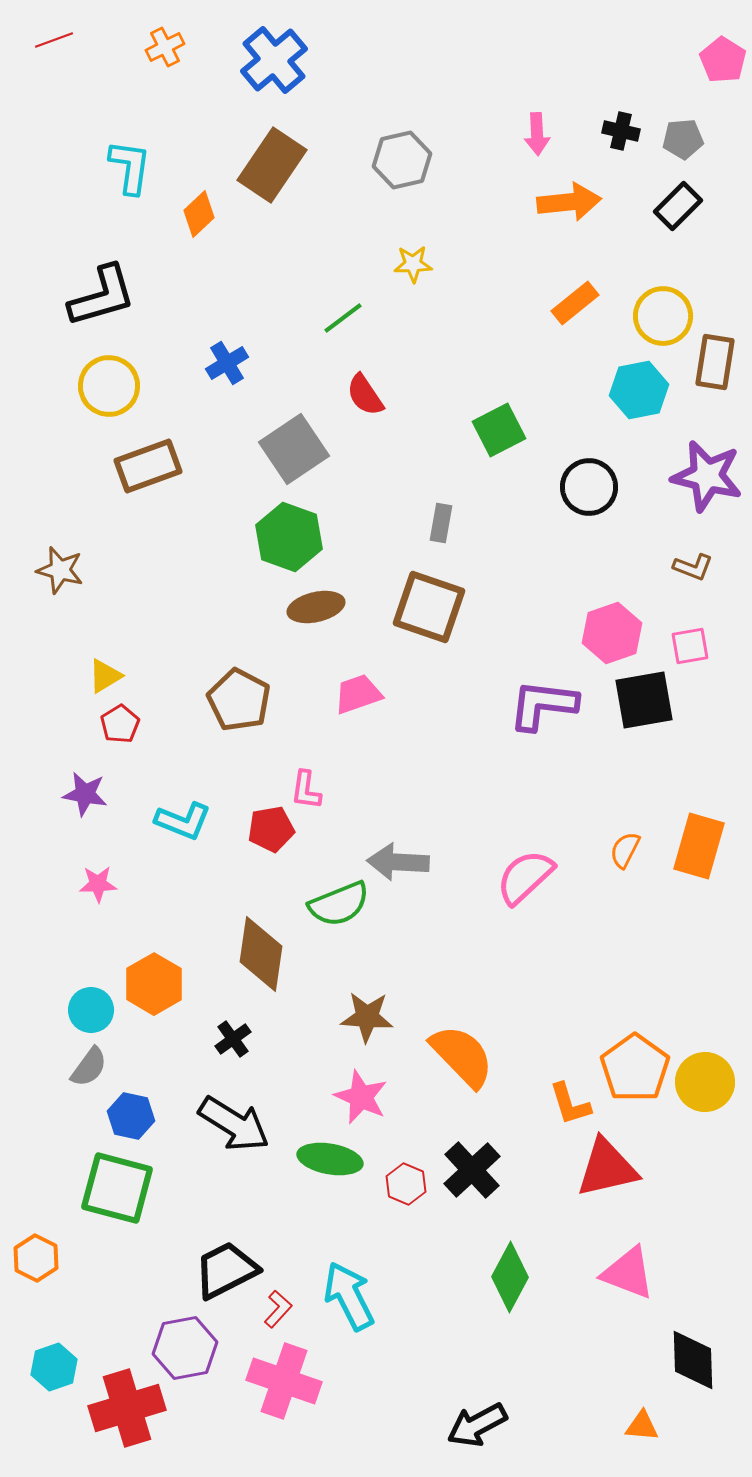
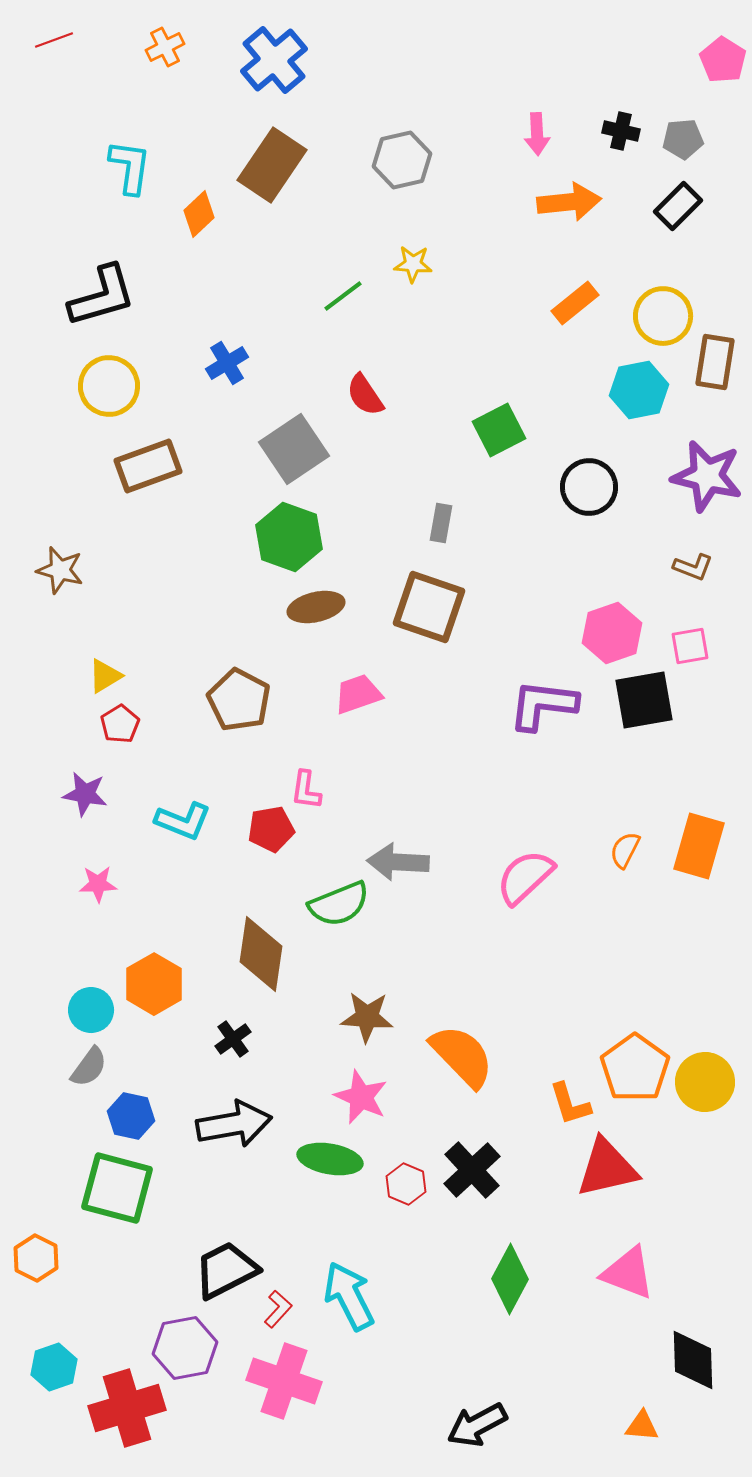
yellow star at (413, 264): rotated 6 degrees clockwise
green line at (343, 318): moved 22 px up
black arrow at (234, 1124): rotated 42 degrees counterclockwise
green diamond at (510, 1277): moved 2 px down
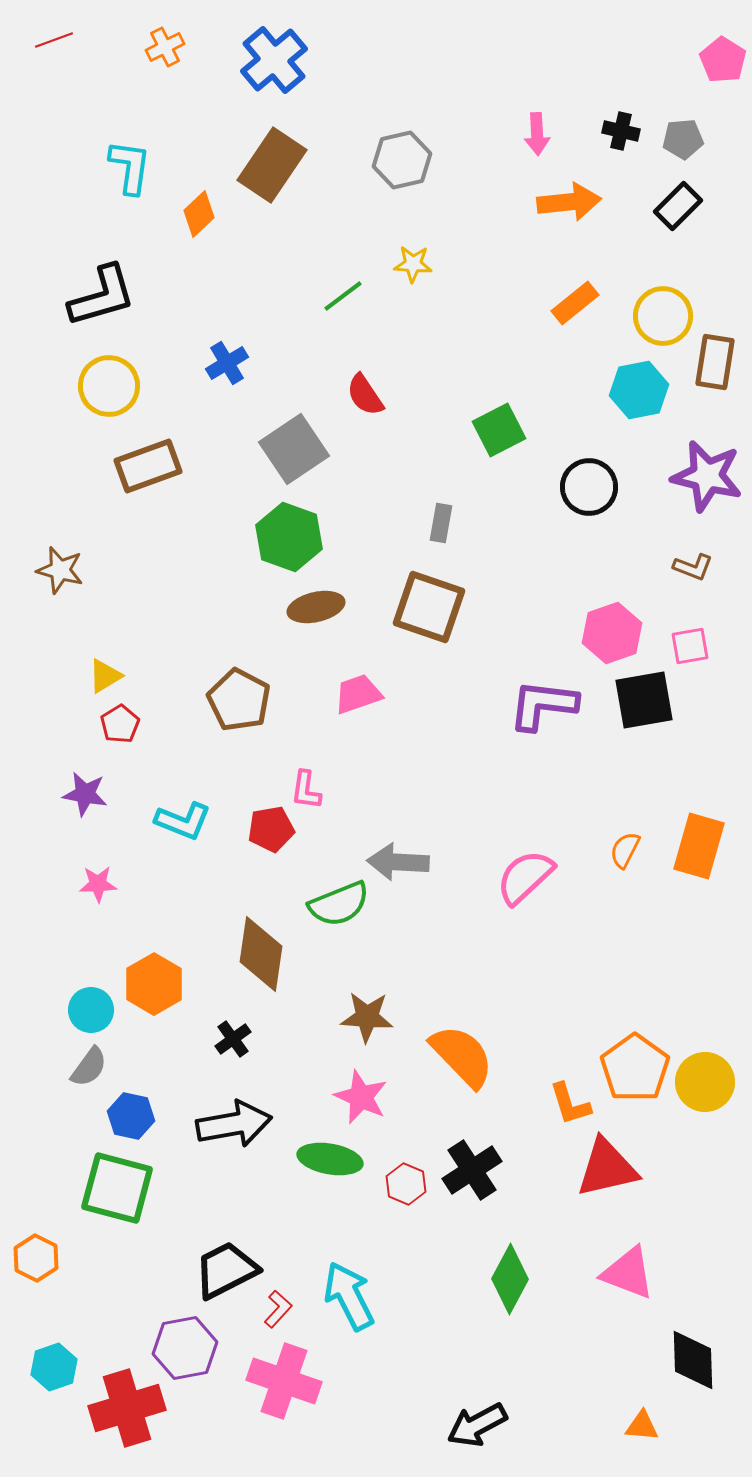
black cross at (472, 1170): rotated 10 degrees clockwise
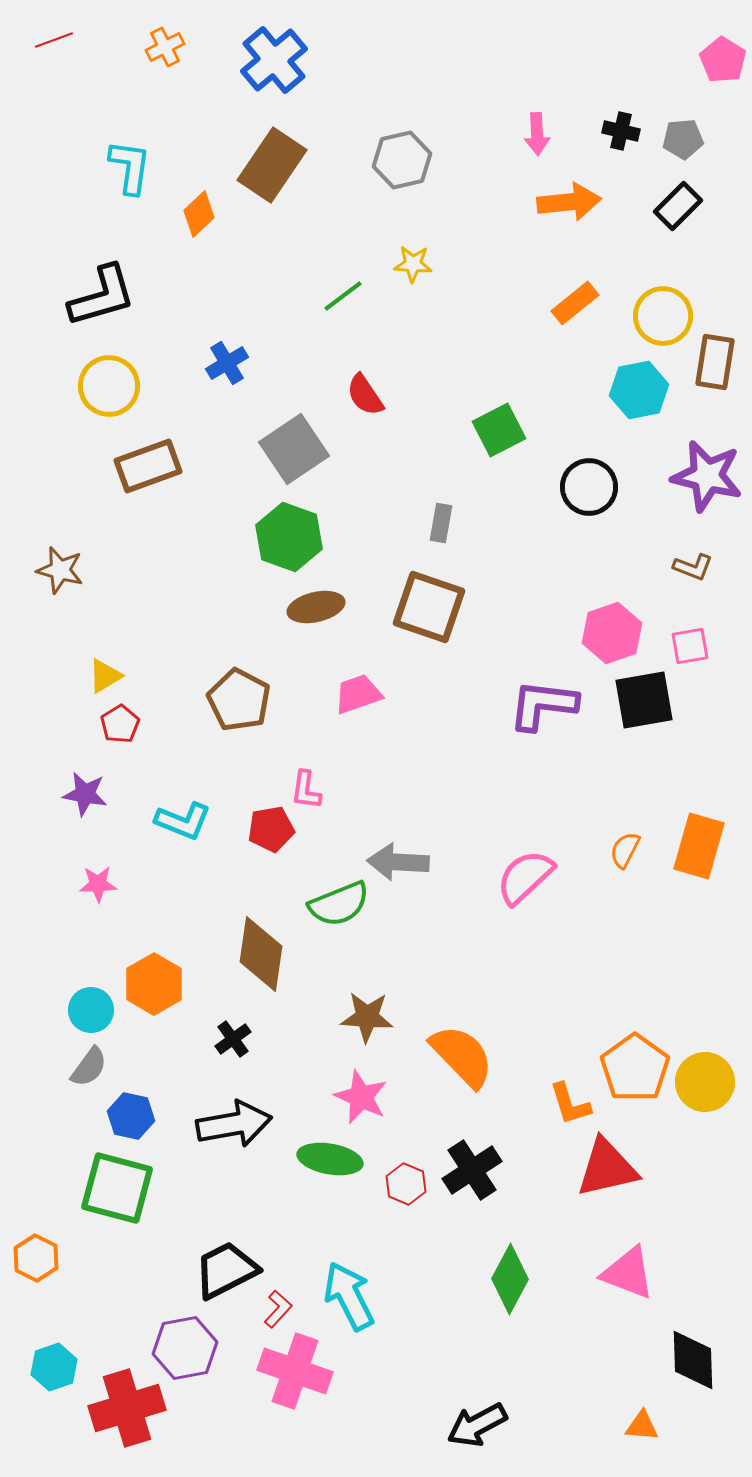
pink cross at (284, 1381): moved 11 px right, 10 px up
